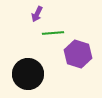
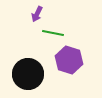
green line: rotated 15 degrees clockwise
purple hexagon: moved 9 px left, 6 px down
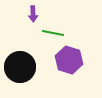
purple arrow: moved 4 px left; rotated 28 degrees counterclockwise
black circle: moved 8 px left, 7 px up
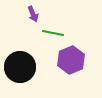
purple arrow: rotated 21 degrees counterclockwise
purple hexagon: moved 2 px right; rotated 20 degrees clockwise
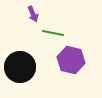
purple hexagon: rotated 24 degrees counterclockwise
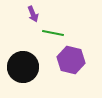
black circle: moved 3 px right
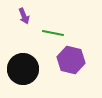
purple arrow: moved 9 px left, 2 px down
black circle: moved 2 px down
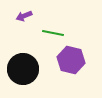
purple arrow: rotated 91 degrees clockwise
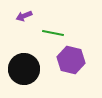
black circle: moved 1 px right
